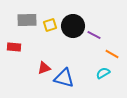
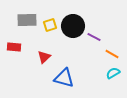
purple line: moved 2 px down
red triangle: moved 11 px up; rotated 24 degrees counterclockwise
cyan semicircle: moved 10 px right
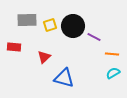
orange line: rotated 24 degrees counterclockwise
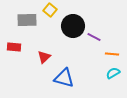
yellow square: moved 15 px up; rotated 32 degrees counterclockwise
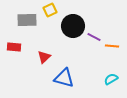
yellow square: rotated 24 degrees clockwise
orange line: moved 8 px up
cyan semicircle: moved 2 px left, 6 px down
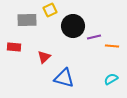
purple line: rotated 40 degrees counterclockwise
